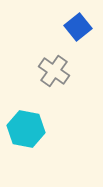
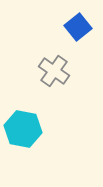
cyan hexagon: moved 3 px left
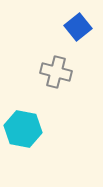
gray cross: moved 2 px right, 1 px down; rotated 20 degrees counterclockwise
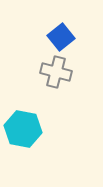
blue square: moved 17 px left, 10 px down
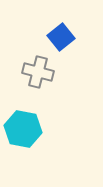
gray cross: moved 18 px left
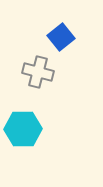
cyan hexagon: rotated 12 degrees counterclockwise
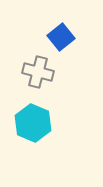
cyan hexagon: moved 10 px right, 6 px up; rotated 24 degrees clockwise
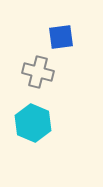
blue square: rotated 32 degrees clockwise
